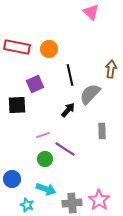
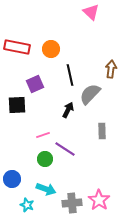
orange circle: moved 2 px right
black arrow: rotated 14 degrees counterclockwise
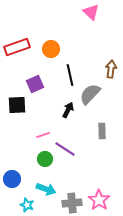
red rectangle: rotated 30 degrees counterclockwise
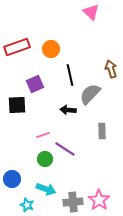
brown arrow: rotated 24 degrees counterclockwise
black arrow: rotated 112 degrees counterclockwise
gray cross: moved 1 px right, 1 px up
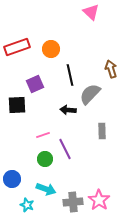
purple line: rotated 30 degrees clockwise
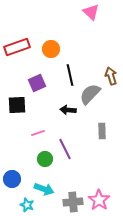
brown arrow: moved 7 px down
purple square: moved 2 px right, 1 px up
pink line: moved 5 px left, 2 px up
cyan arrow: moved 2 px left
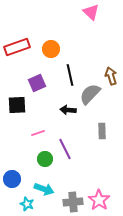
cyan star: moved 1 px up
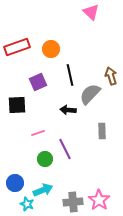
purple square: moved 1 px right, 1 px up
blue circle: moved 3 px right, 4 px down
cyan arrow: moved 1 px left, 1 px down; rotated 42 degrees counterclockwise
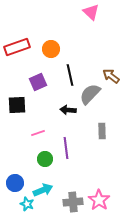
brown arrow: rotated 36 degrees counterclockwise
purple line: moved 1 px right, 1 px up; rotated 20 degrees clockwise
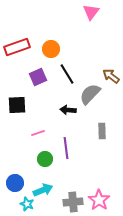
pink triangle: rotated 24 degrees clockwise
black line: moved 3 px left, 1 px up; rotated 20 degrees counterclockwise
purple square: moved 5 px up
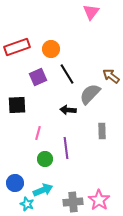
pink line: rotated 56 degrees counterclockwise
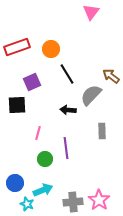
purple square: moved 6 px left, 5 px down
gray semicircle: moved 1 px right, 1 px down
